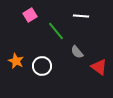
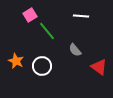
green line: moved 9 px left
gray semicircle: moved 2 px left, 2 px up
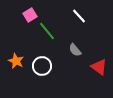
white line: moved 2 px left; rotated 42 degrees clockwise
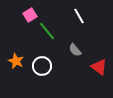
white line: rotated 14 degrees clockwise
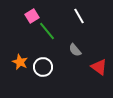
pink square: moved 2 px right, 1 px down
orange star: moved 4 px right, 1 px down
white circle: moved 1 px right, 1 px down
